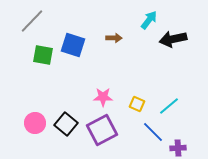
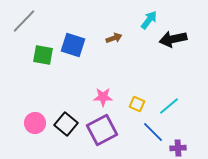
gray line: moved 8 px left
brown arrow: rotated 21 degrees counterclockwise
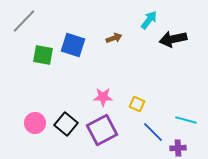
cyan line: moved 17 px right, 14 px down; rotated 55 degrees clockwise
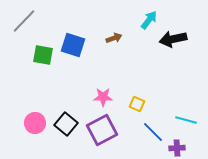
purple cross: moved 1 px left
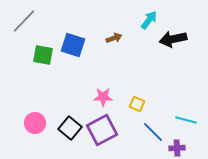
black square: moved 4 px right, 4 px down
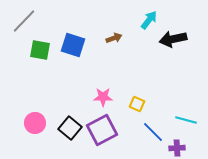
green square: moved 3 px left, 5 px up
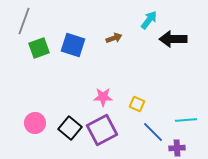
gray line: rotated 24 degrees counterclockwise
black arrow: rotated 12 degrees clockwise
green square: moved 1 px left, 2 px up; rotated 30 degrees counterclockwise
cyan line: rotated 20 degrees counterclockwise
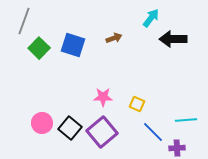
cyan arrow: moved 2 px right, 2 px up
green square: rotated 25 degrees counterclockwise
pink circle: moved 7 px right
purple square: moved 2 px down; rotated 12 degrees counterclockwise
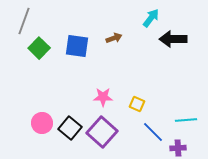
blue square: moved 4 px right, 1 px down; rotated 10 degrees counterclockwise
purple square: rotated 8 degrees counterclockwise
purple cross: moved 1 px right
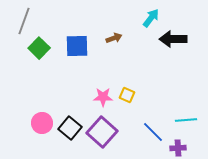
blue square: rotated 10 degrees counterclockwise
yellow square: moved 10 px left, 9 px up
